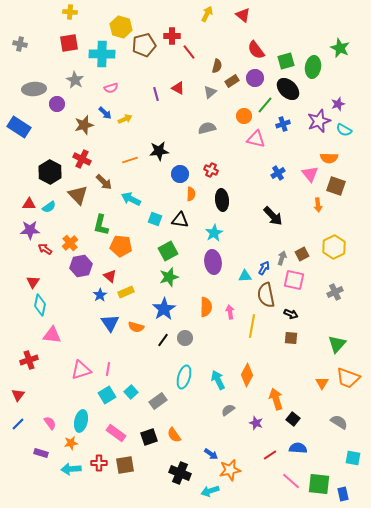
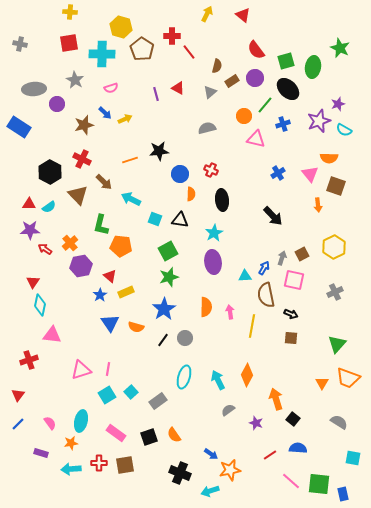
brown pentagon at (144, 45): moved 2 px left, 4 px down; rotated 25 degrees counterclockwise
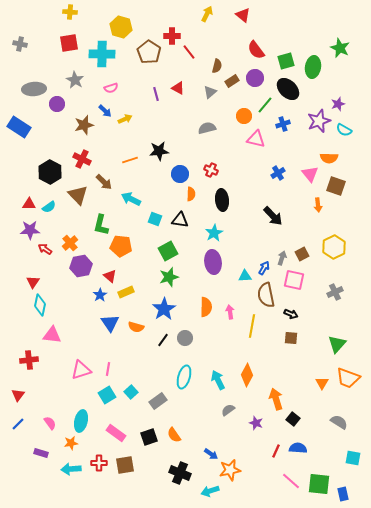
brown pentagon at (142, 49): moved 7 px right, 3 px down
blue arrow at (105, 113): moved 2 px up
red cross at (29, 360): rotated 12 degrees clockwise
red line at (270, 455): moved 6 px right, 4 px up; rotated 32 degrees counterclockwise
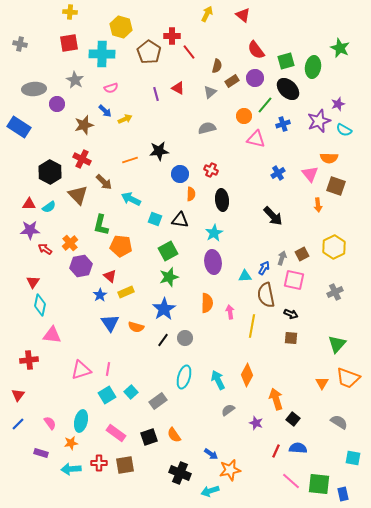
orange semicircle at (206, 307): moved 1 px right, 4 px up
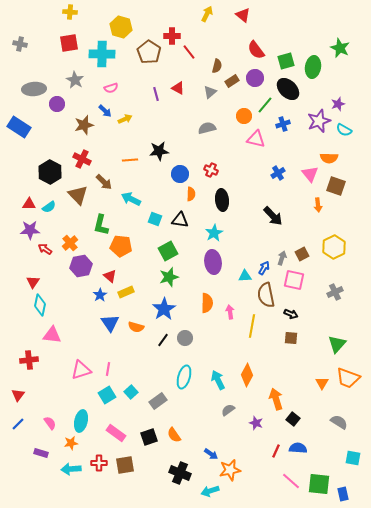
orange line at (130, 160): rotated 14 degrees clockwise
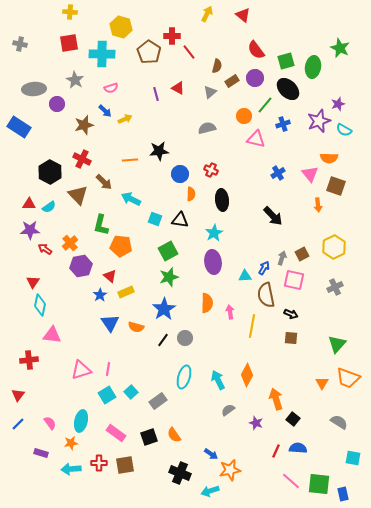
gray cross at (335, 292): moved 5 px up
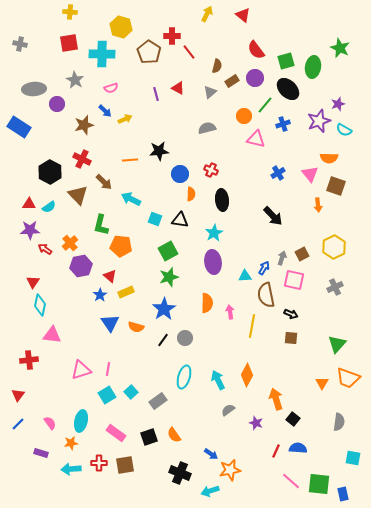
gray semicircle at (339, 422): rotated 66 degrees clockwise
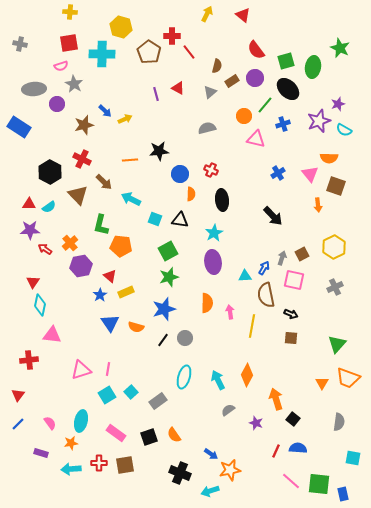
gray star at (75, 80): moved 1 px left, 4 px down
pink semicircle at (111, 88): moved 50 px left, 22 px up
blue star at (164, 309): rotated 15 degrees clockwise
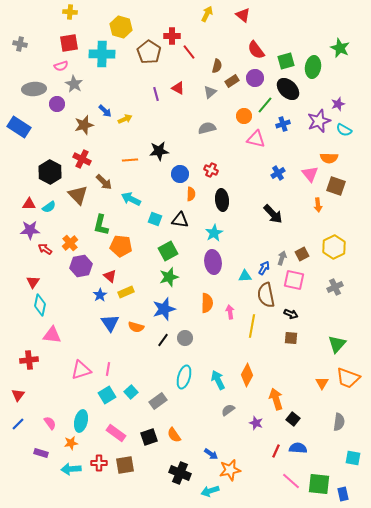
black arrow at (273, 216): moved 2 px up
